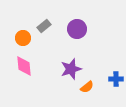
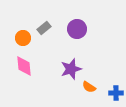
gray rectangle: moved 2 px down
blue cross: moved 14 px down
orange semicircle: moved 2 px right; rotated 72 degrees clockwise
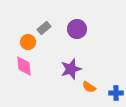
orange circle: moved 5 px right, 4 px down
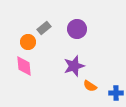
purple star: moved 3 px right, 3 px up
orange semicircle: moved 1 px right, 1 px up
